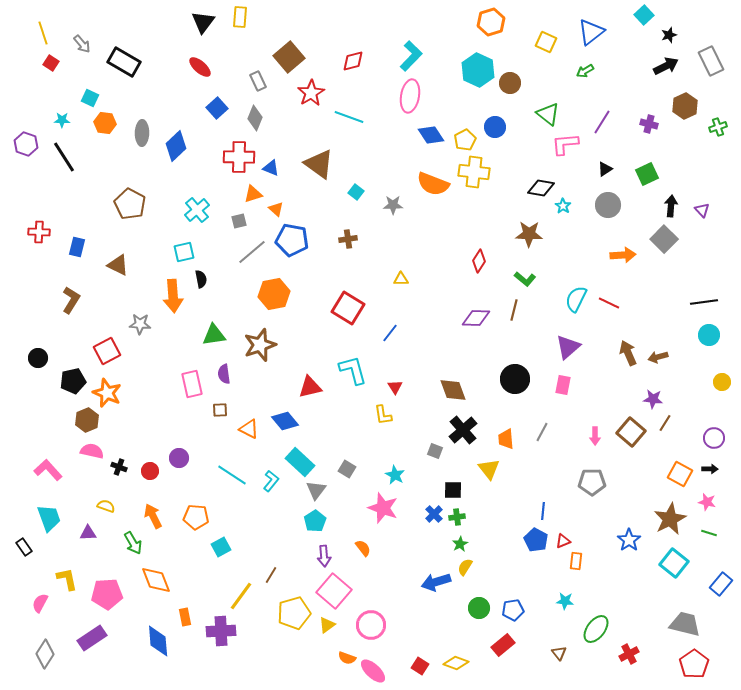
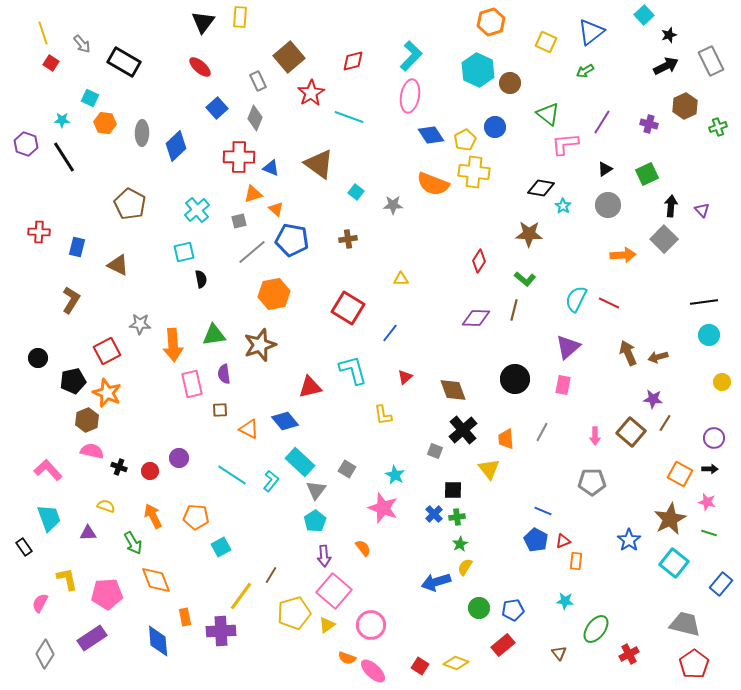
orange arrow at (173, 296): moved 49 px down
red triangle at (395, 387): moved 10 px right, 10 px up; rotated 21 degrees clockwise
blue line at (543, 511): rotated 72 degrees counterclockwise
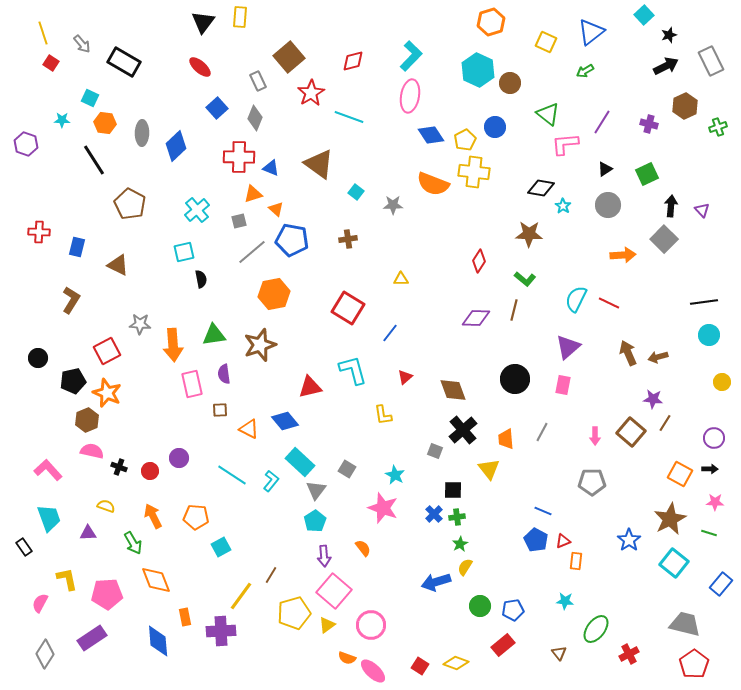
black line at (64, 157): moved 30 px right, 3 px down
pink star at (707, 502): moved 8 px right; rotated 12 degrees counterclockwise
green circle at (479, 608): moved 1 px right, 2 px up
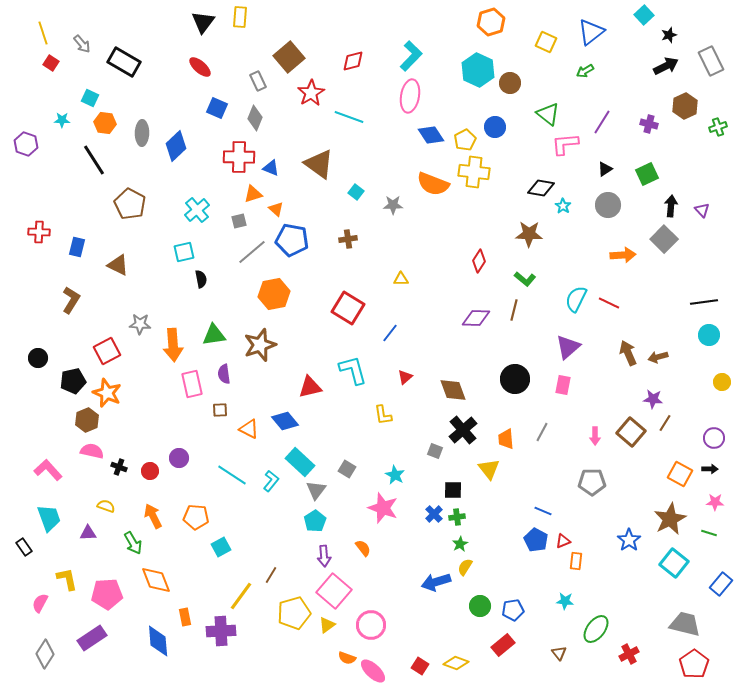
blue square at (217, 108): rotated 25 degrees counterclockwise
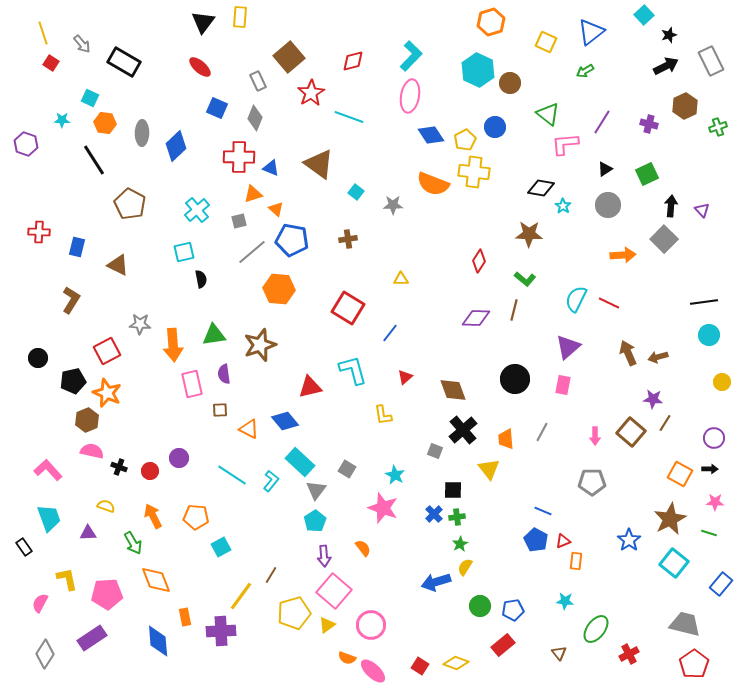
orange hexagon at (274, 294): moved 5 px right, 5 px up; rotated 16 degrees clockwise
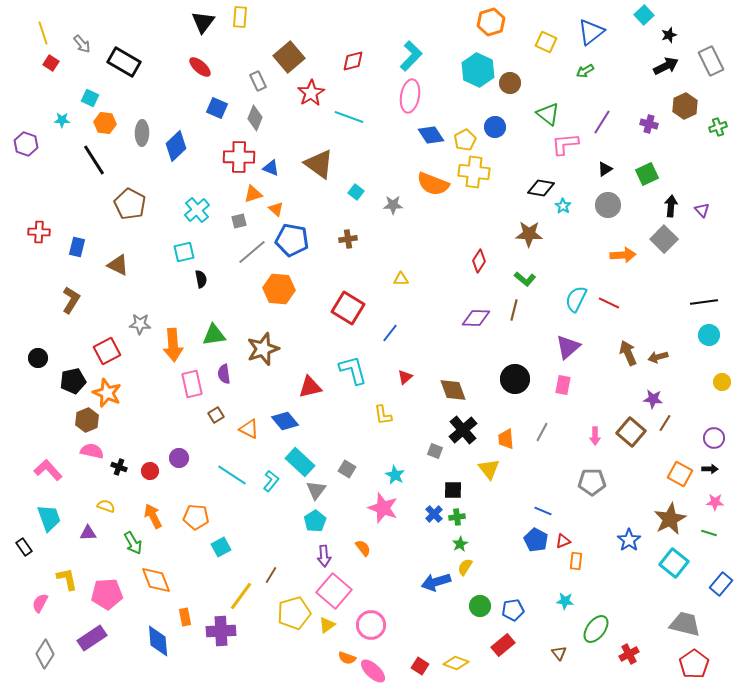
brown star at (260, 345): moved 3 px right, 4 px down
brown square at (220, 410): moved 4 px left, 5 px down; rotated 28 degrees counterclockwise
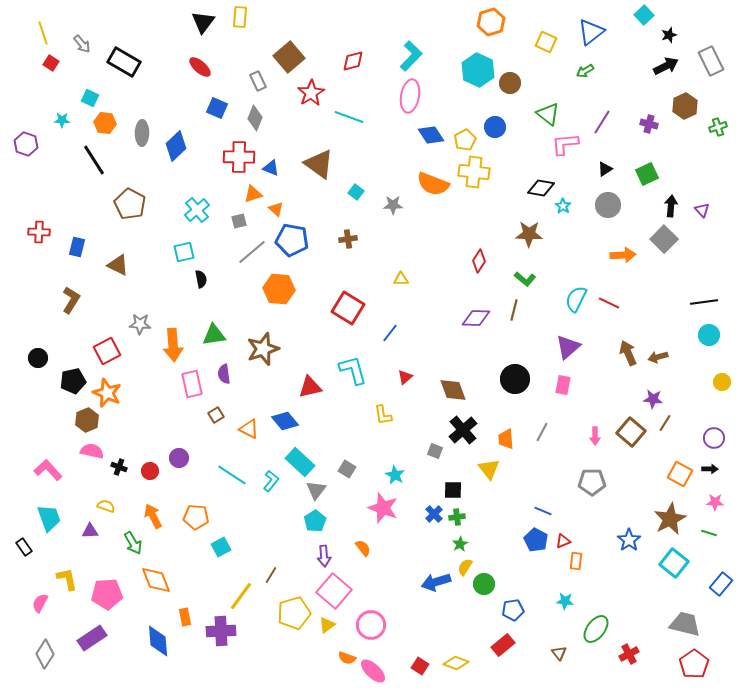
purple triangle at (88, 533): moved 2 px right, 2 px up
green circle at (480, 606): moved 4 px right, 22 px up
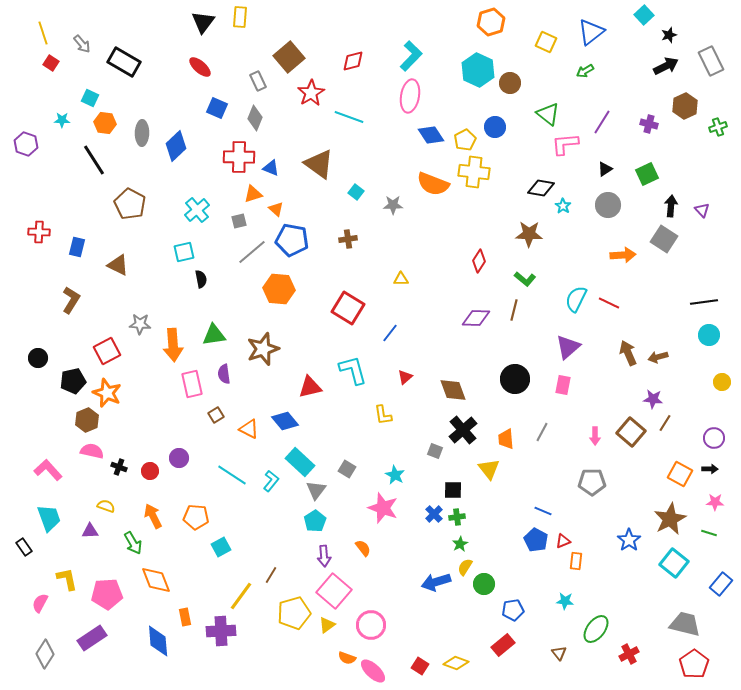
gray square at (664, 239): rotated 12 degrees counterclockwise
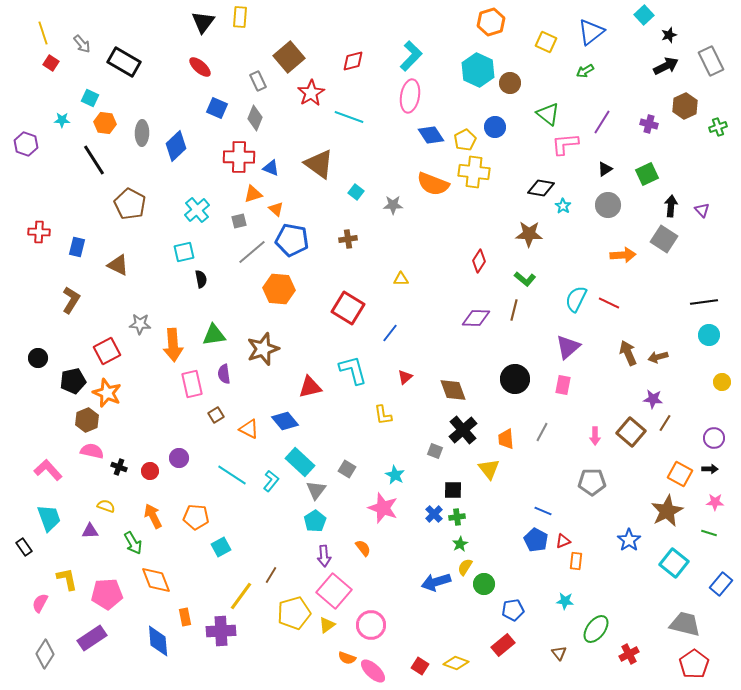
brown star at (670, 519): moved 3 px left, 8 px up
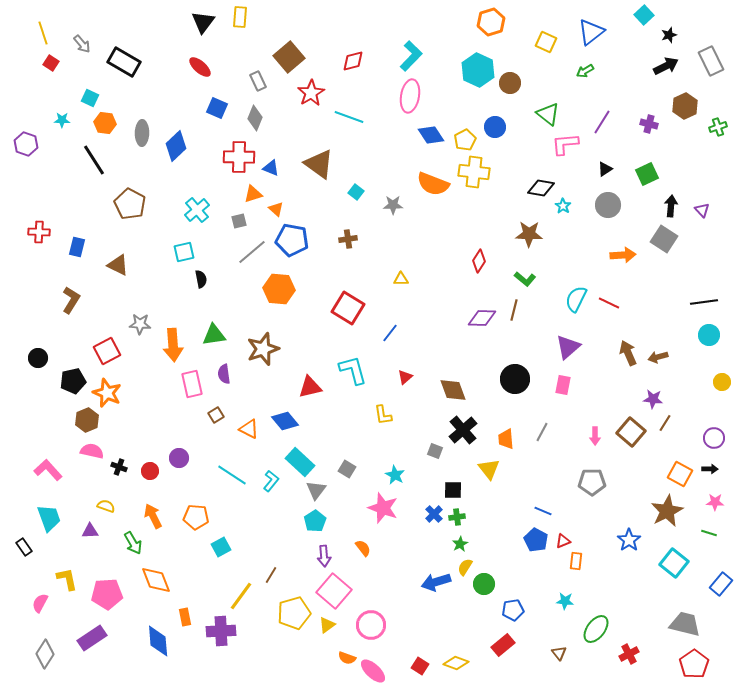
purple diamond at (476, 318): moved 6 px right
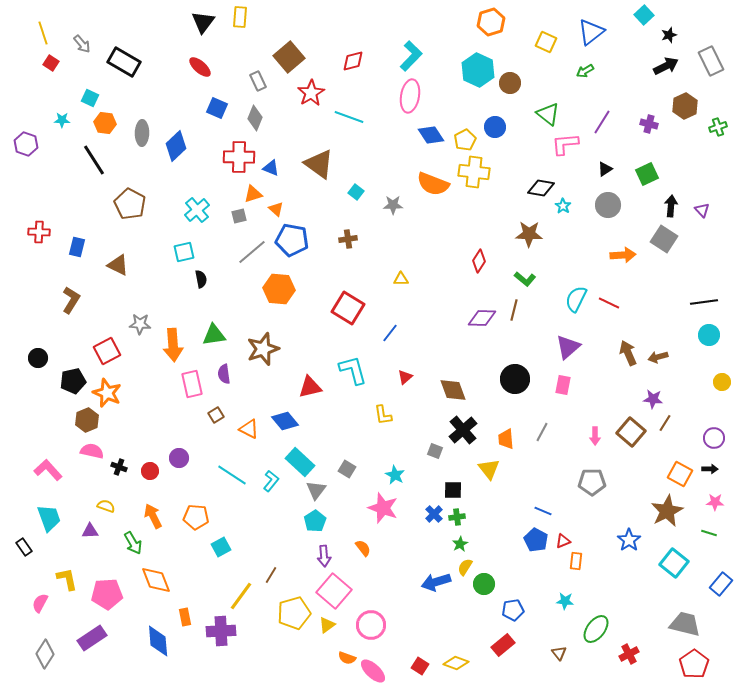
gray square at (239, 221): moved 5 px up
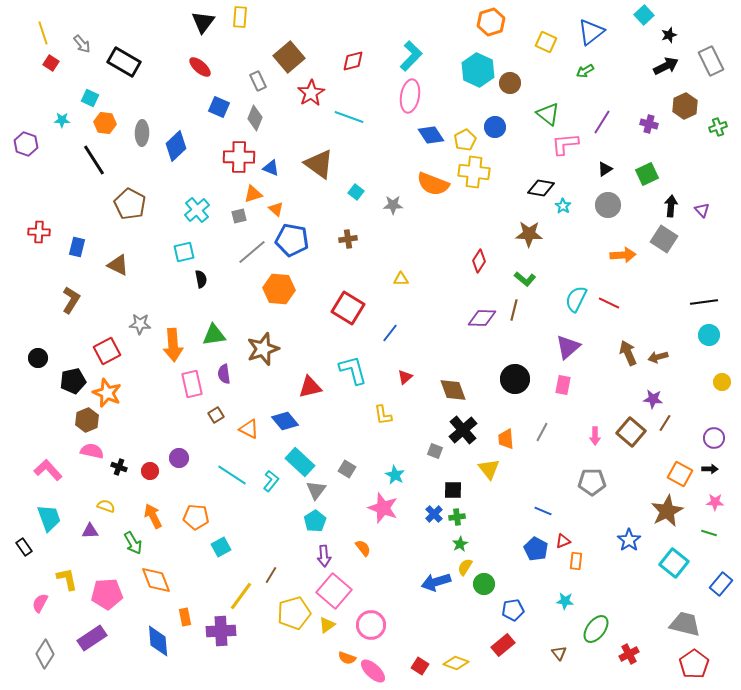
blue square at (217, 108): moved 2 px right, 1 px up
blue pentagon at (536, 540): moved 9 px down
